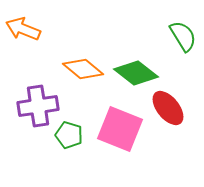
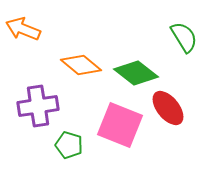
green semicircle: moved 1 px right, 1 px down
orange diamond: moved 2 px left, 4 px up
pink square: moved 4 px up
green pentagon: moved 10 px down
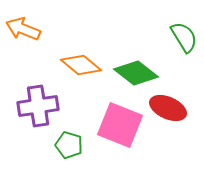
red ellipse: rotated 27 degrees counterclockwise
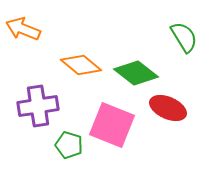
pink square: moved 8 px left
